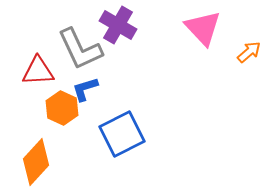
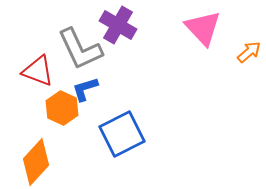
red triangle: rotated 24 degrees clockwise
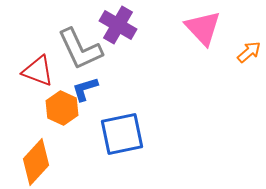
blue square: rotated 15 degrees clockwise
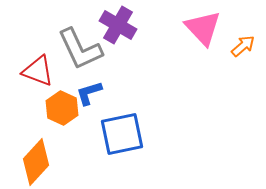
orange arrow: moved 6 px left, 6 px up
blue L-shape: moved 4 px right, 4 px down
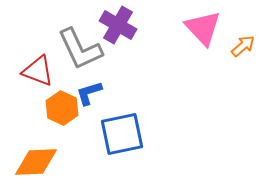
orange diamond: rotated 45 degrees clockwise
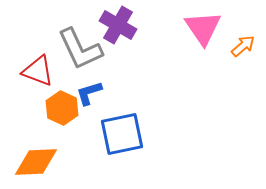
pink triangle: rotated 9 degrees clockwise
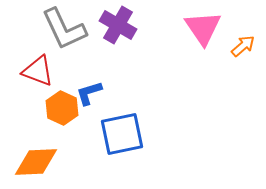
gray L-shape: moved 16 px left, 20 px up
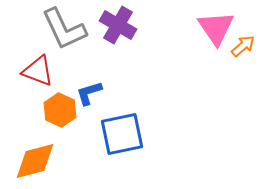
pink triangle: moved 13 px right
orange hexagon: moved 2 px left, 2 px down
orange diamond: moved 1 px left, 1 px up; rotated 12 degrees counterclockwise
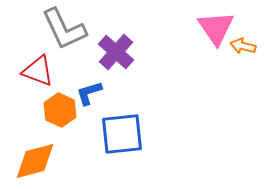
purple cross: moved 2 px left, 27 px down; rotated 12 degrees clockwise
orange arrow: rotated 125 degrees counterclockwise
blue square: rotated 6 degrees clockwise
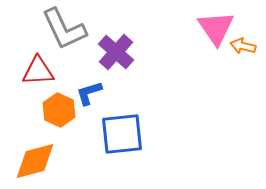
red triangle: rotated 24 degrees counterclockwise
orange hexagon: moved 1 px left
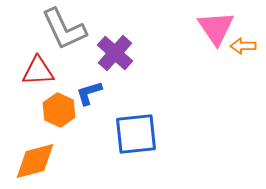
orange arrow: rotated 15 degrees counterclockwise
purple cross: moved 1 px left, 1 px down
blue square: moved 14 px right
